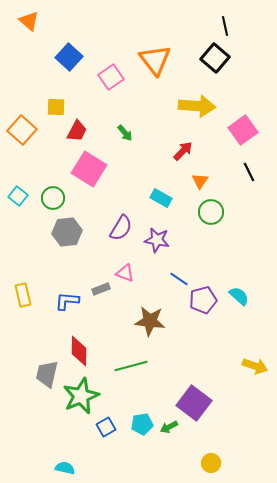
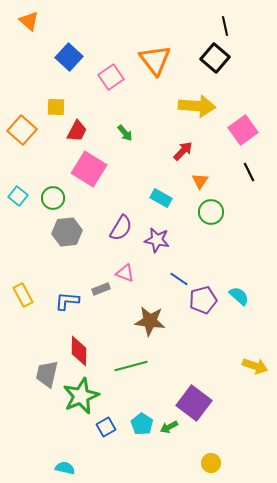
yellow rectangle at (23, 295): rotated 15 degrees counterclockwise
cyan pentagon at (142, 424): rotated 30 degrees counterclockwise
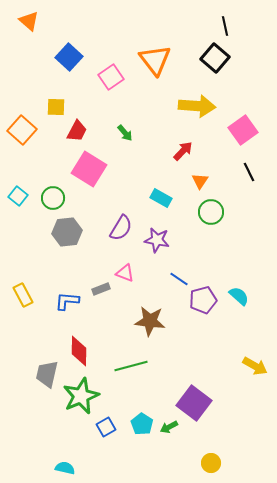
yellow arrow at (255, 366): rotated 10 degrees clockwise
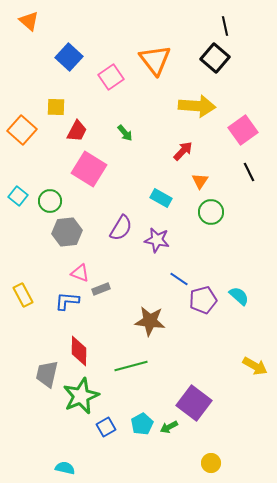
green circle at (53, 198): moved 3 px left, 3 px down
pink triangle at (125, 273): moved 45 px left
cyan pentagon at (142, 424): rotated 10 degrees clockwise
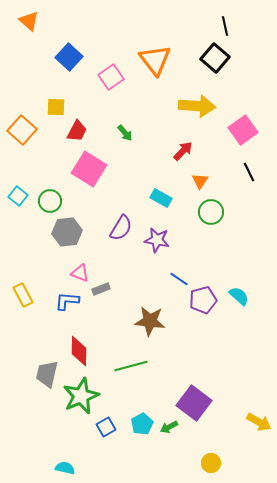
yellow arrow at (255, 366): moved 4 px right, 56 px down
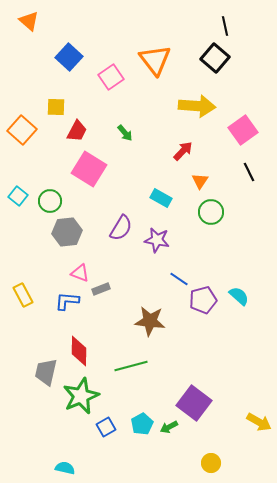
gray trapezoid at (47, 374): moved 1 px left, 2 px up
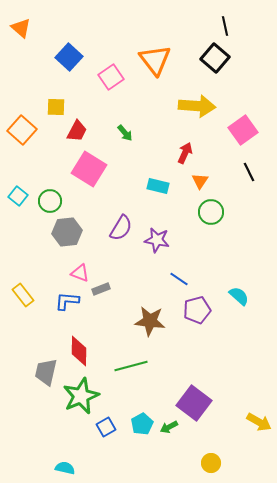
orange triangle at (29, 21): moved 8 px left, 7 px down
red arrow at (183, 151): moved 2 px right, 2 px down; rotated 20 degrees counterclockwise
cyan rectangle at (161, 198): moved 3 px left, 12 px up; rotated 15 degrees counterclockwise
yellow rectangle at (23, 295): rotated 10 degrees counterclockwise
purple pentagon at (203, 300): moved 6 px left, 10 px down
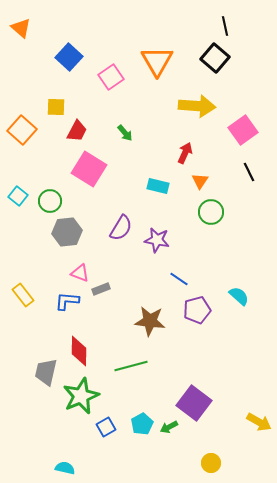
orange triangle at (155, 60): moved 2 px right, 1 px down; rotated 8 degrees clockwise
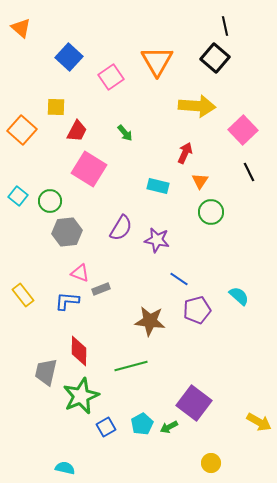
pink square at (243, 130): rotated 8 degrees counterclockwise
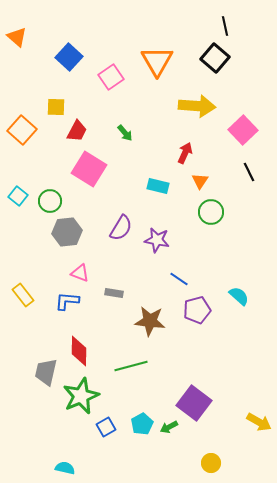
orange triangle at (21, 28): moved 4 px left, 9 px down
gray rectangle at (101, 289): moved 13 px right, 4 px down; rotated 30 degrees clockwise
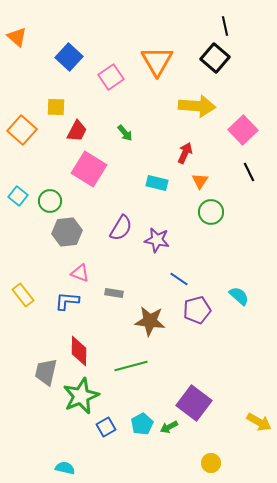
cyan rectangle at (158, 186): moved 1 px left, 3 px up
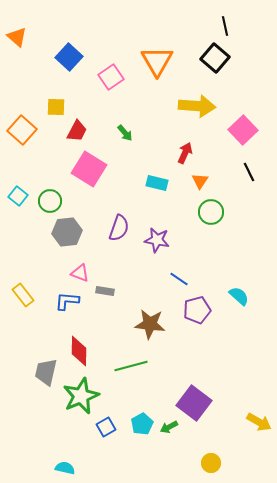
purple semicircle at (121, 228): moved 2 px left; rotated 12 degrees counterclockwise
gray rectangle at (114, 293): moved 9 px left, 2 px up
brown star at (150, 321): moved 3 px down
